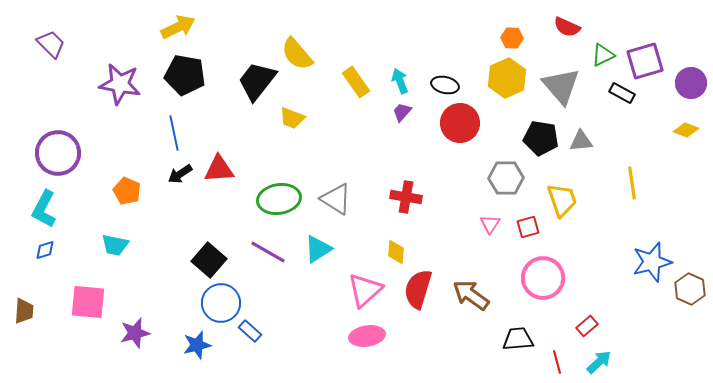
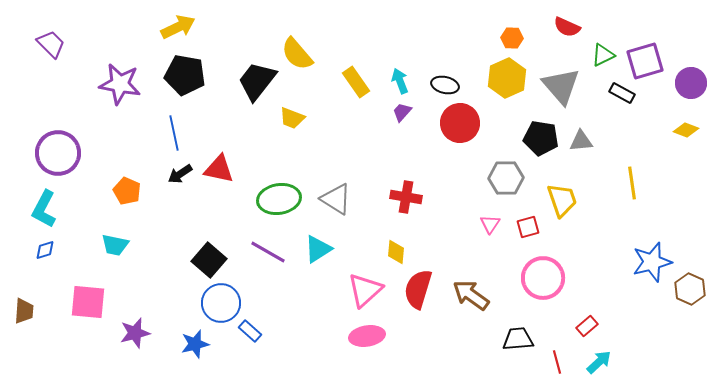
red triangle at (219, 169): rotated 16 degrees clockwise
blue star at (197, 345): moved 2 px left, 1 px up
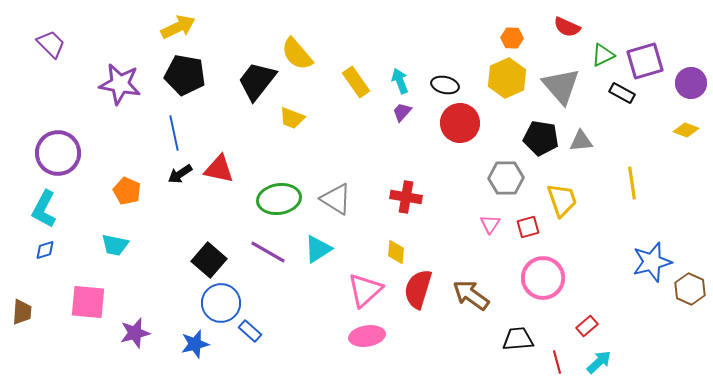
brown trapezoid at (24, 311): moved 2 px left, 1 px down
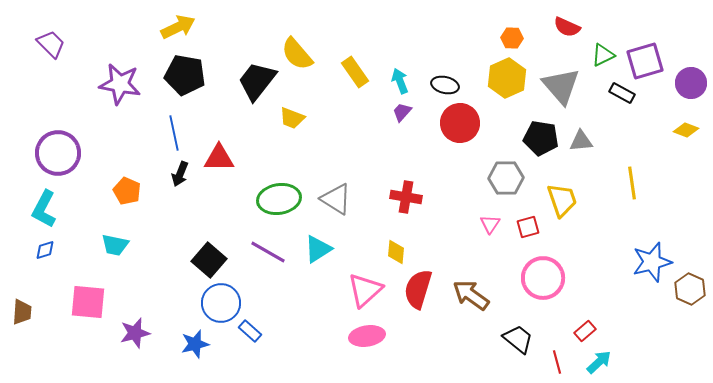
yellow rectangle at (356, 82): moved 1 px left, 10 px up
red triangle at (219, 169): moved 11 px up; rotated 12 degrees counterclockwise
black arrow at (180, 174): rotated 35 degrees counterclockwise
red rectangle at (587, 326): moved 2 px left, 5 px down
black trapezoid at (518, 339): rotated 44 degrees clockwise
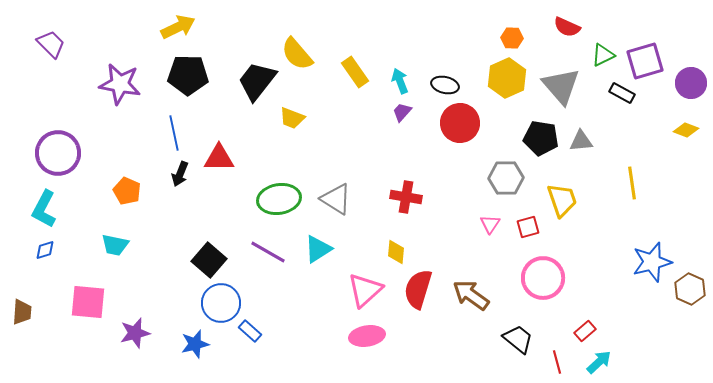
black pentagon at (185, 75): moved 3 px right; rotated 9 degrees counterclockwise
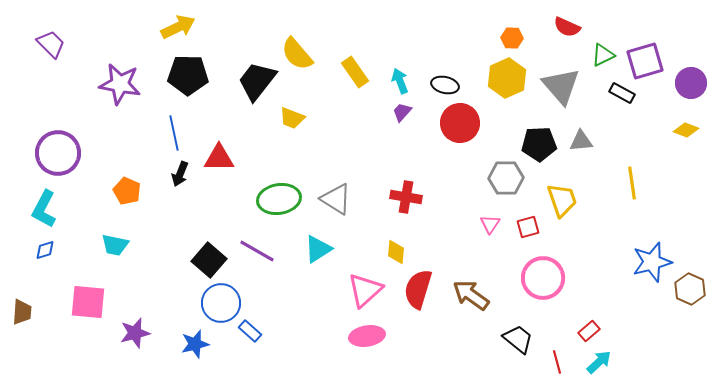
black pentagon at (541, 138): moved 2 px left, 6 px down; rotated 12 degrees counterclockwise
purple line at (268, 252): moved 11 px left, 1 px up
red rectangle at (585, 331): moved 4 px right
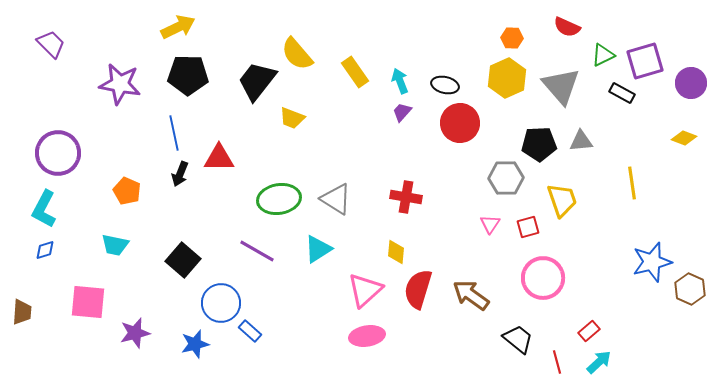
yellow diamond at (686, 130): moved 2 px left, 8 px down
black square at (209, 260): moved 26 px left
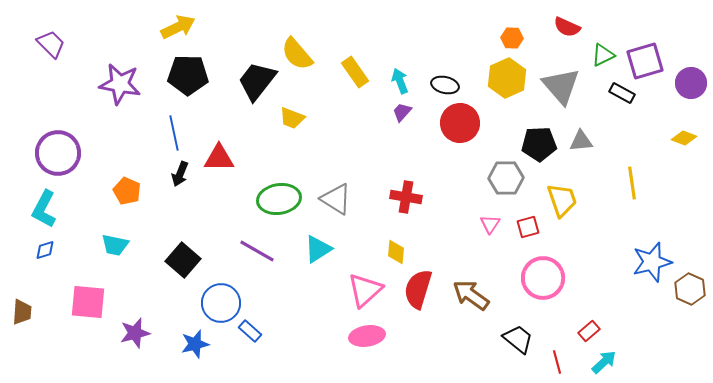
cyan arrow at (599, 362): moved 5 px right
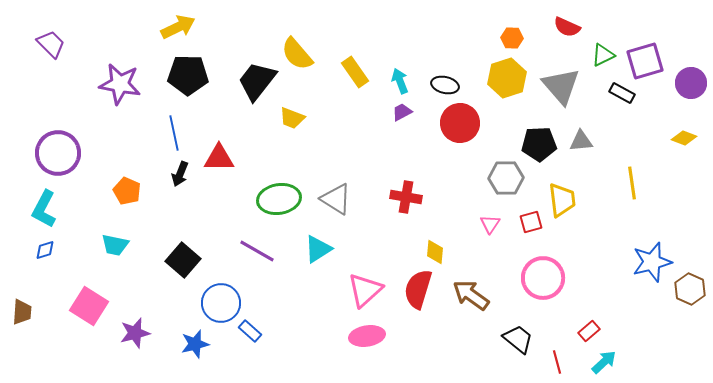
yellow hexagon at (507, 78): rotated 6 degrees clockwise
purple trapezoid at (402, 112): rotated 20 degrees clockwise
yellow trapezoid at (562, 200): rotated 12 degrees clockwise
red square at (528, 227): moved 3 px right, 5 px up
yellow diamond at (396, 252): moved 39 px right
pink square at (88, 302): moved 1 px right, 4 px down; rotated 27 degrees clockwise
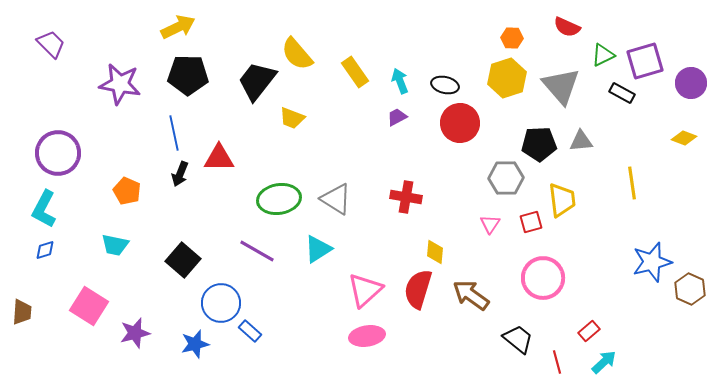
purple trapezoid at (402, 112): moved 5 px left, 5 px down
